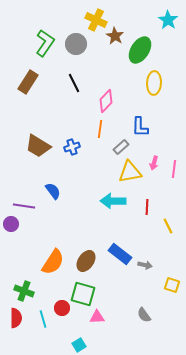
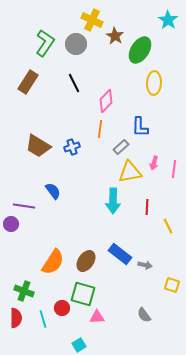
yellow cross: moved 4 px left
cyan arrow: rotated 90 degrees counterclockwise
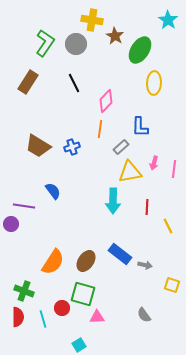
yellow cross: rotated 15 degrees counterclockwise
red semicircle: moved 2 px right, 1 px up
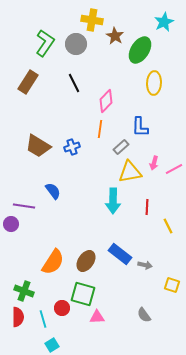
cyan star: moved 4 px left, 2 px down; rotated 12 degrees clockwise
pink line: rotated 54 degrees clockwise
cyan square: moved 27 px left
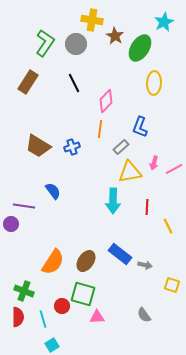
green ellipse: moved 2 px up
blue L-shape: rotated 20 degrees clockwise
red circle: moved 2 px up
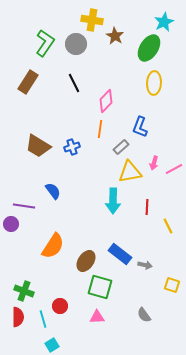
green ellipse: moved 9 px right
orange semicircle: moved 16 px up
green square: moved 17 px right, 7 px up
red circle: moved 2 px left
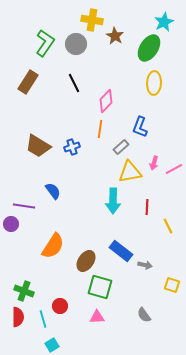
blue rectangle: moved 1 px right, 3 px up
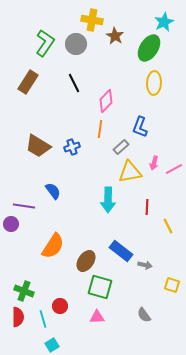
cyan arrow: moved 5 px left, 1 px up
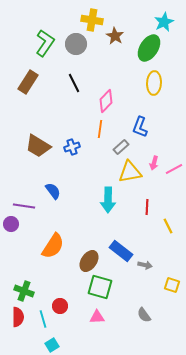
brown ellipse: moved 3 px right
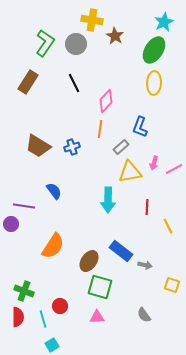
green ellipse: moved 5 px right, 2 px down
blue semicircle: moved 1 px right
